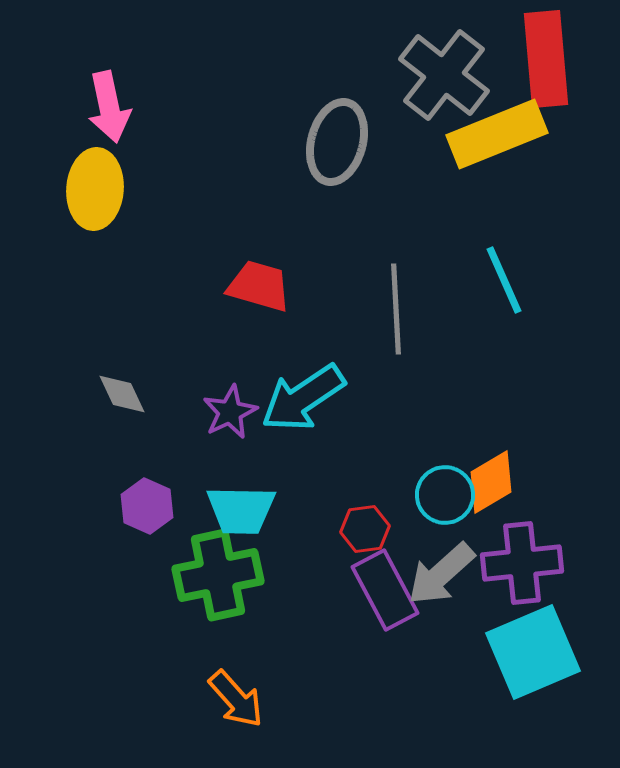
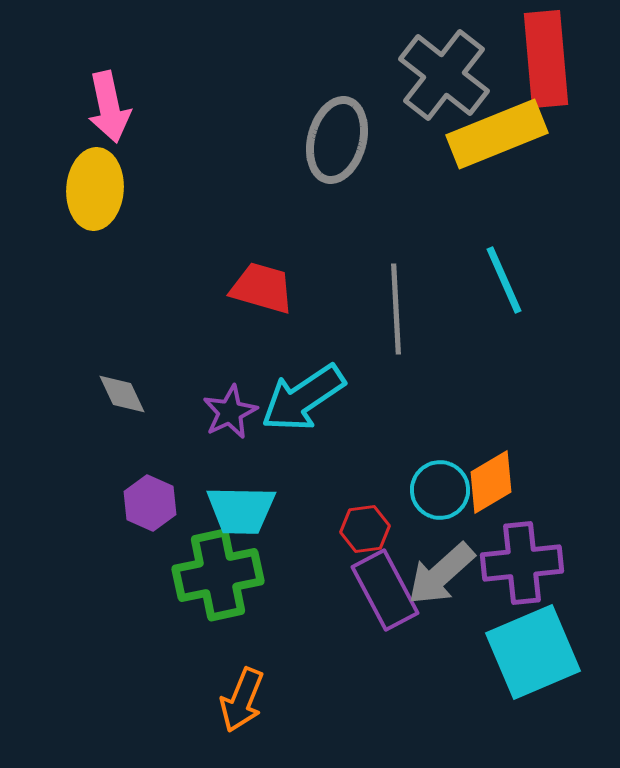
gray ellipse: moved 2 px up
red trapezoid: moved 3 px right, 2 px down
cyan circle: moved 5 px left, 5 px up
purple hexagon: moved 3 px right, 3 px up
orange arrow: moved 6 px right, 1 px down; rotated 64 degrees clockwise
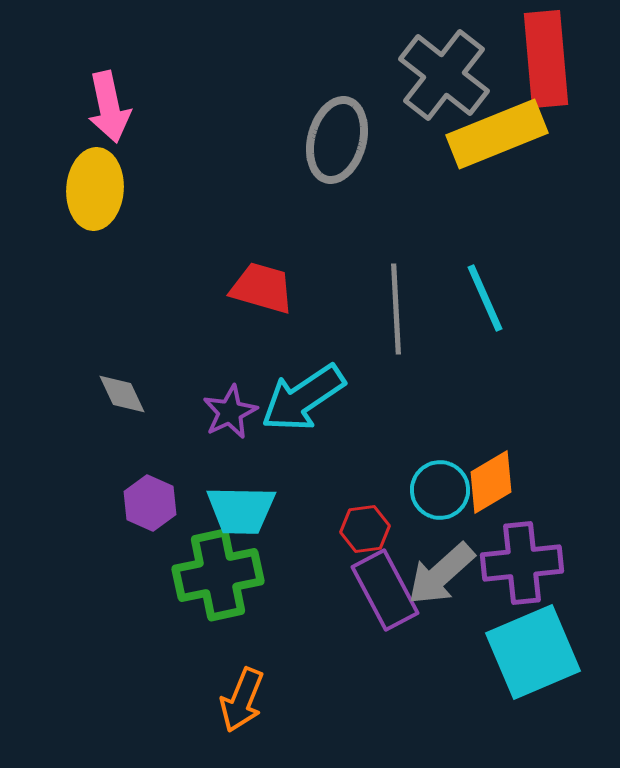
cyan line: moved 19 px left, 18 px down
